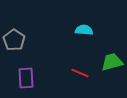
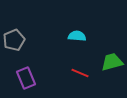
cyan semicircle: moved 7 px left, 6 px down
gray pentagon: rotated 15 degrees clockwise
purple rectangle: rotated 20 degrees counterclockwise
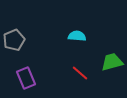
red line: rotated 18 degrees clockwise
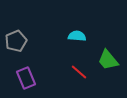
gray pentagon: moved 2 px right, 1 px down
green trapezoid: moved 4 px left, 2 px up; rotated 115 degrees counterclockwise
red line: moved 1 px left, 1 px up
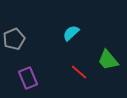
cyan semicircle: moved 6 px left, 3 px up; rotated 48 degrees counterclockwise
gray pentagon: moved 2 px left, 2 px up
purple rectangle: moved 2 px right
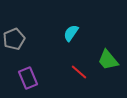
cyan semicircle: rotated 12 degrees counterclockwise
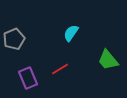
red line: moved 19 px left, 3 px up; rotated 72 degrees counterclockwise
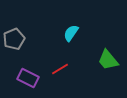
purple rectangle: rotated 40 degrees counterclockwise
